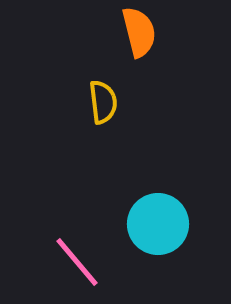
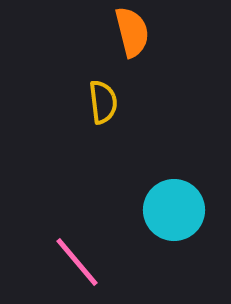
orange semicircle: moved 7 px left
cyan circle: moved 16 px right, 14 px up
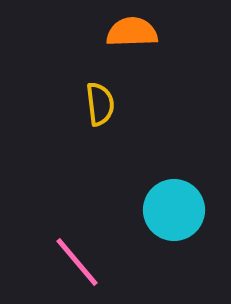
orange semicircle: rotated 78 degrees counterclockwise
yellow semicircle: moved 3 px left, 2 px down
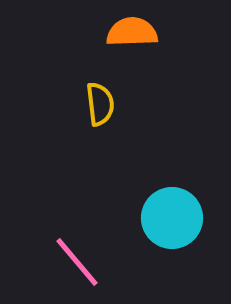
cyan circle: moved 2 px left, 8 px down
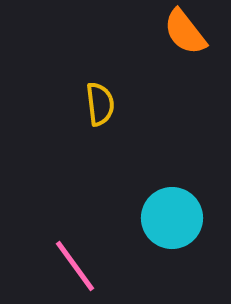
orange semicircle: moved 53 px right; rotated 126 degrees counterclockwise
pink line: moved 2 px left, 4 px down; rotated 4 degrees clockwise
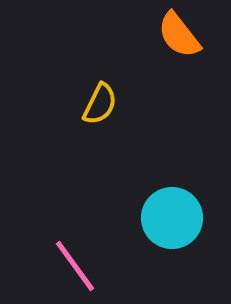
orange semicircle: moved 6 px left, 3 px down
yellow semicircle: rotated 33 degrees clockwise
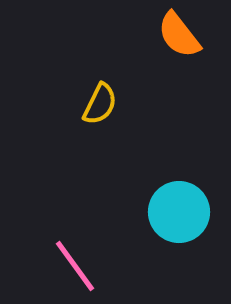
cyan circle: moved 7 px right, 6 px up
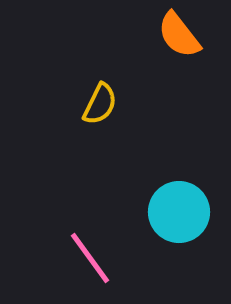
pink line: moved 15 px right, 8 px up
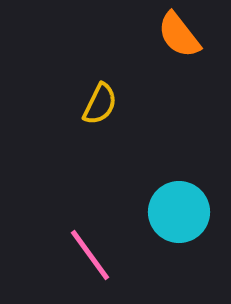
pink line: moved 3 px up
